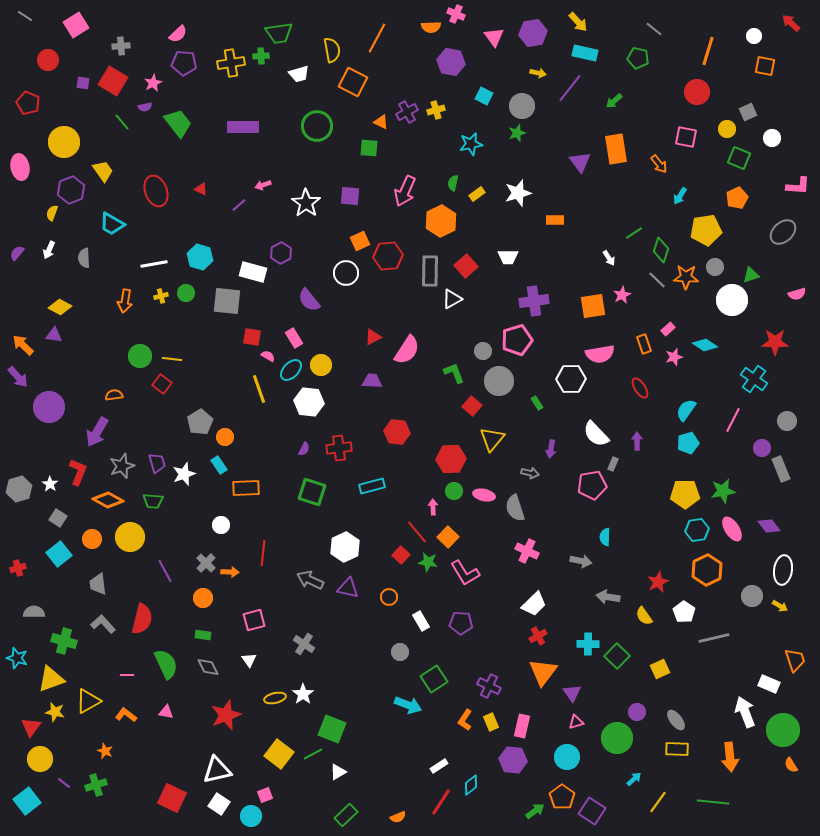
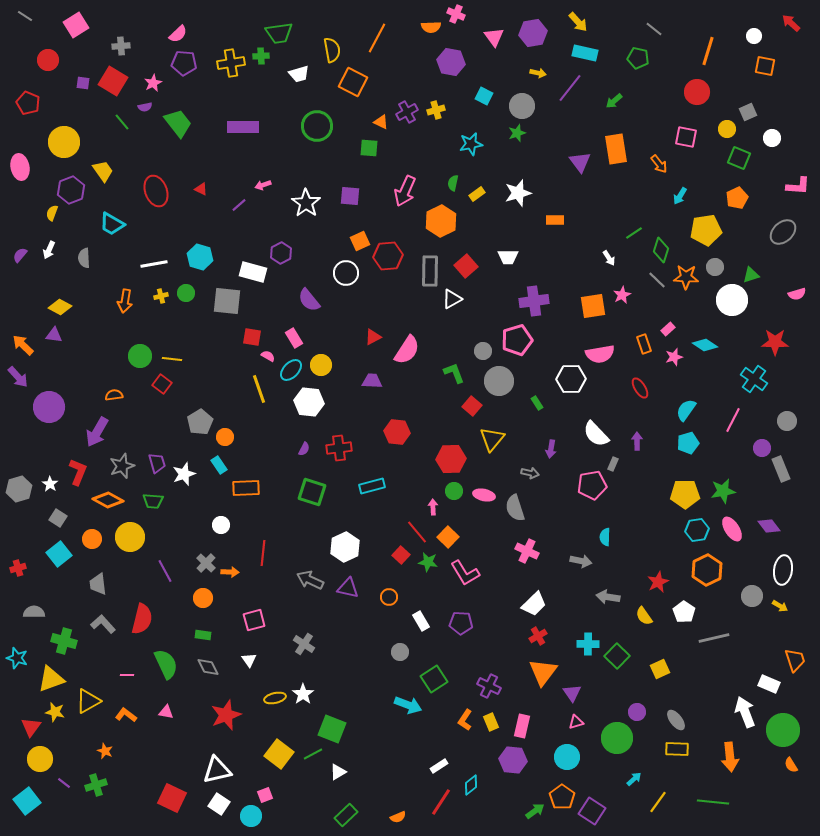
purple semicircle at (17, 253): moved 3 px right, 2 px down
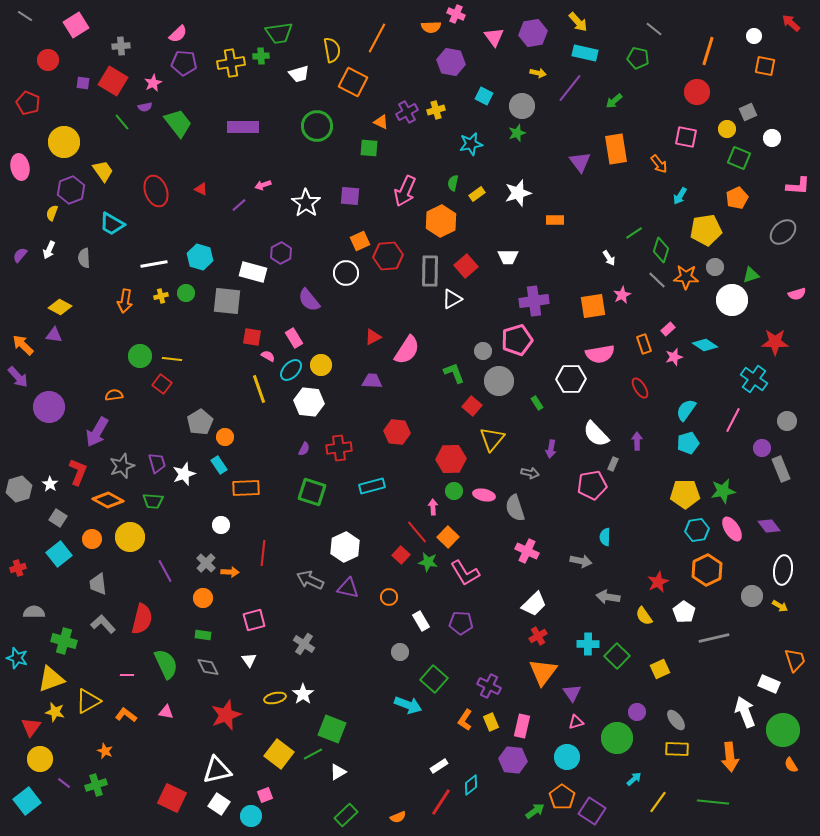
green square at (434, 679): rotated 16 degrees counterclockwise
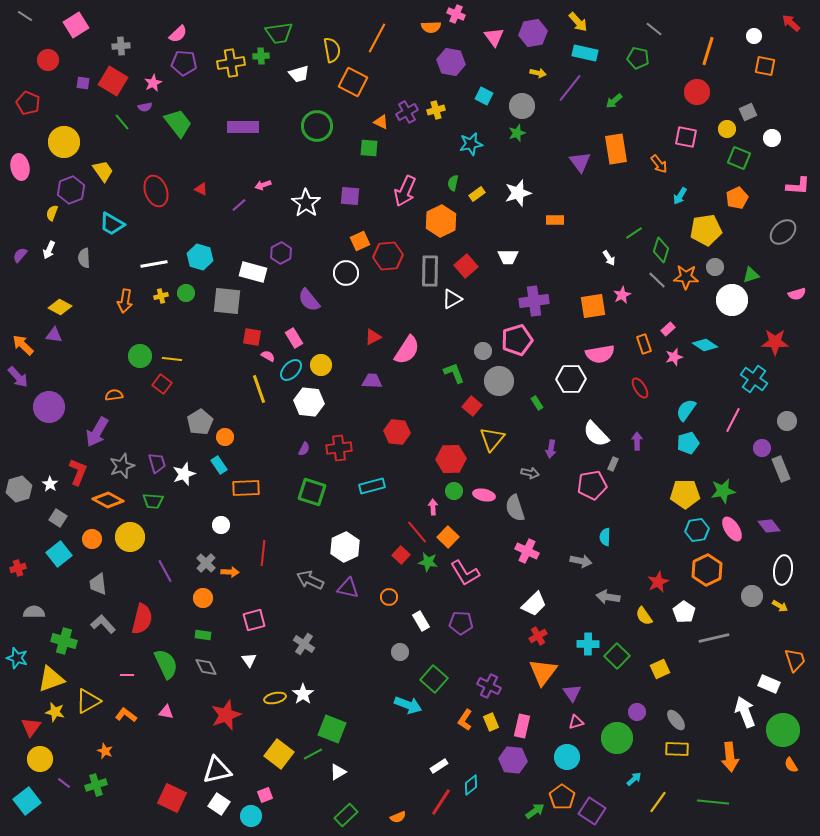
gray diamond at (208, 667): moved 2 px left
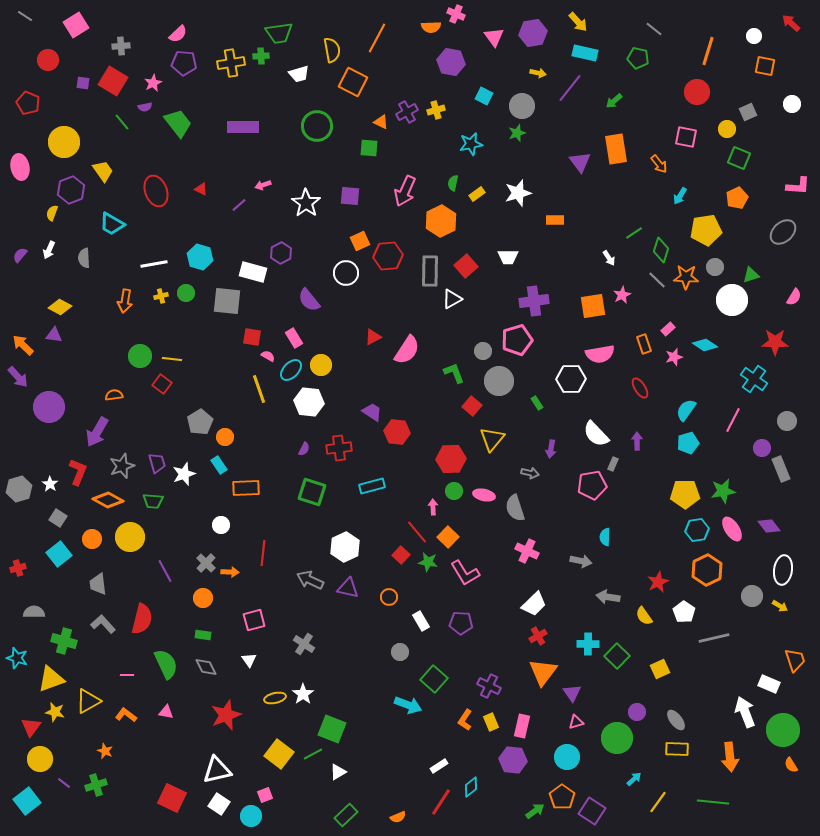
white circle at (772, 138): moved 20 px right, 34 px up
pink semicircle at (797, 294): moved 3 px left, 3 px down; rotated 42 degrees counterclockwise
purple trapezoid at (372, 381): moved 31 px down; rotated 30 degrees clockwise
cyan diamond at (471, 785): moved 2 px down
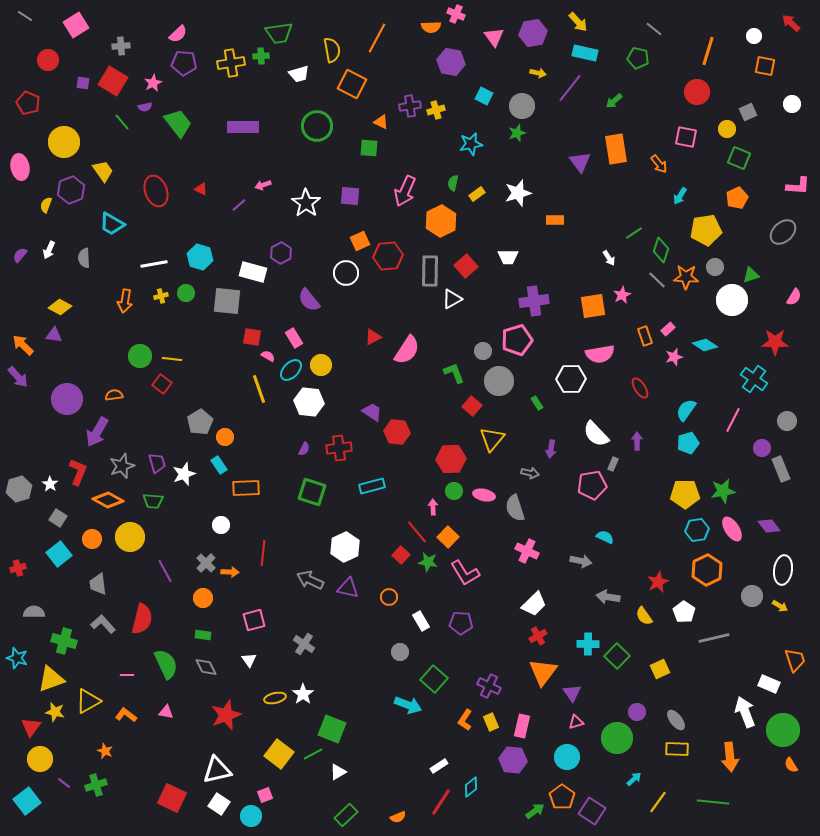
orange square at (353, 82): moved 1 px left, 2 px down
purple cross at (407, 112): moved 3 px right, 6 px up; rotated 20 degrees clockwise
yellow semicircle at (52, 213): moved 6 px left, 8 px up
orange rectangle at (644, 344): moved 1 px right, 8 px up
purple circle at (49, 407): moved 18 px right, 8 px up
cyan semicircle at (605, 537): rotated 114 degrees clockwise
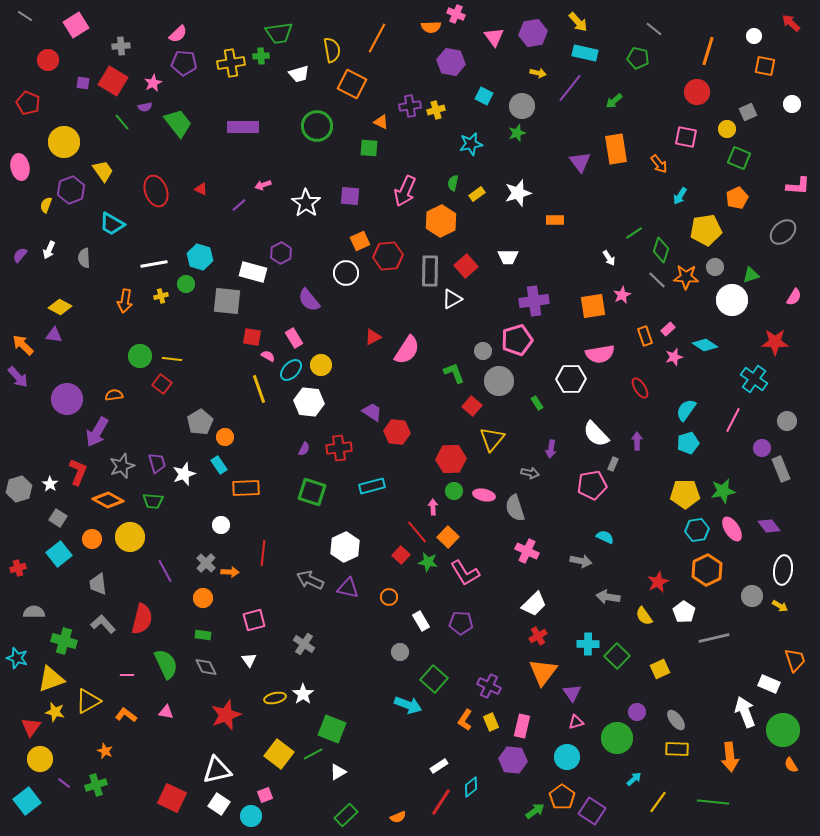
green circle at (186, 293): moved 9 px up
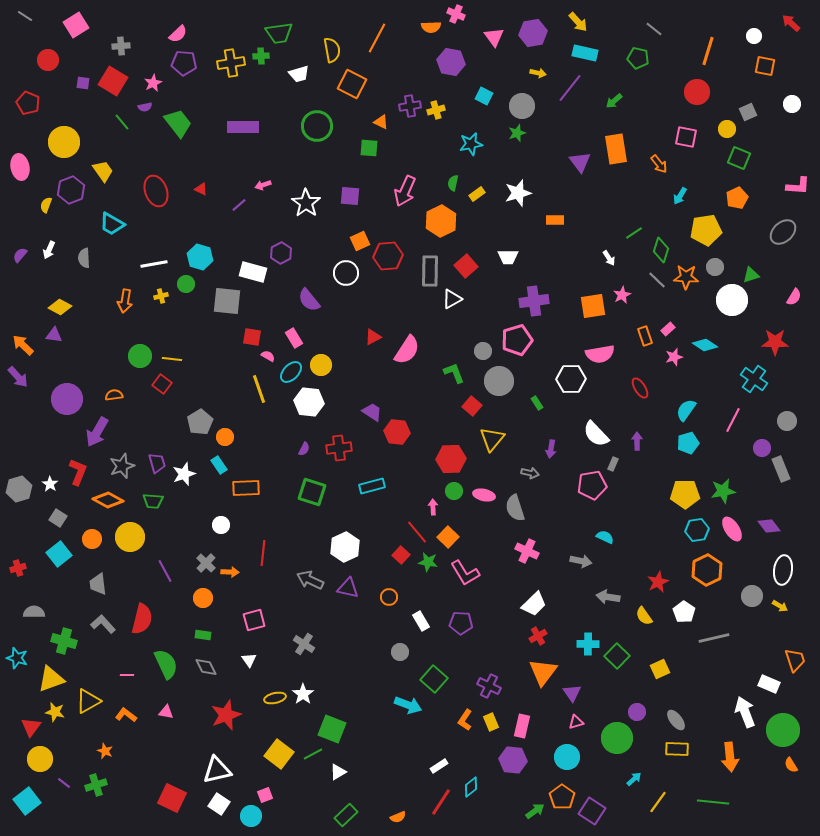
cyan ellipse at (291, 370): moved 2 px down
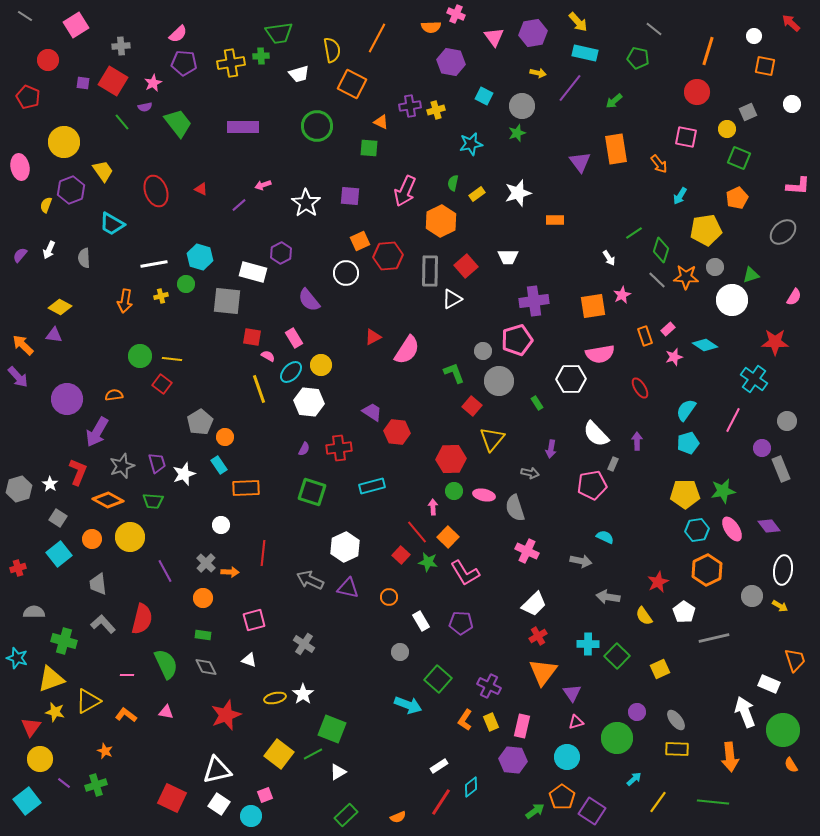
red pentagon at (28, 103): moved 6 px up
white triangle at (249, 660): rotated 35 degrees counterclockwise
green square at (434, 679): moved 4 px right
